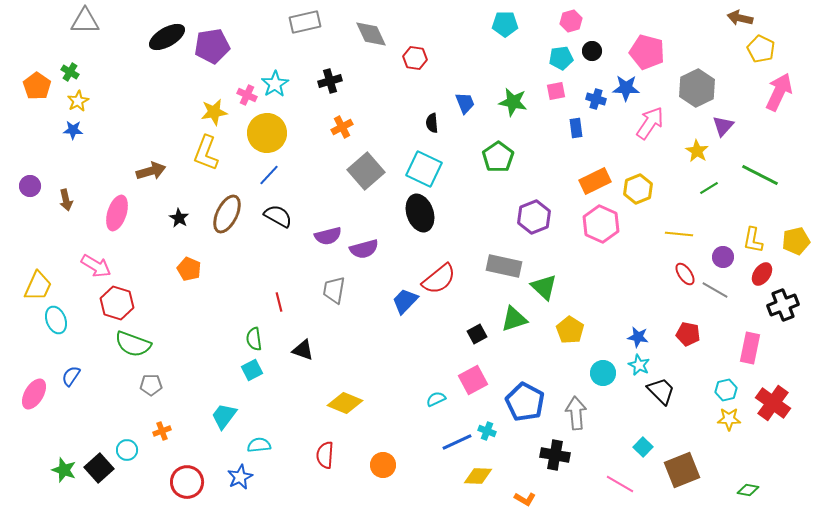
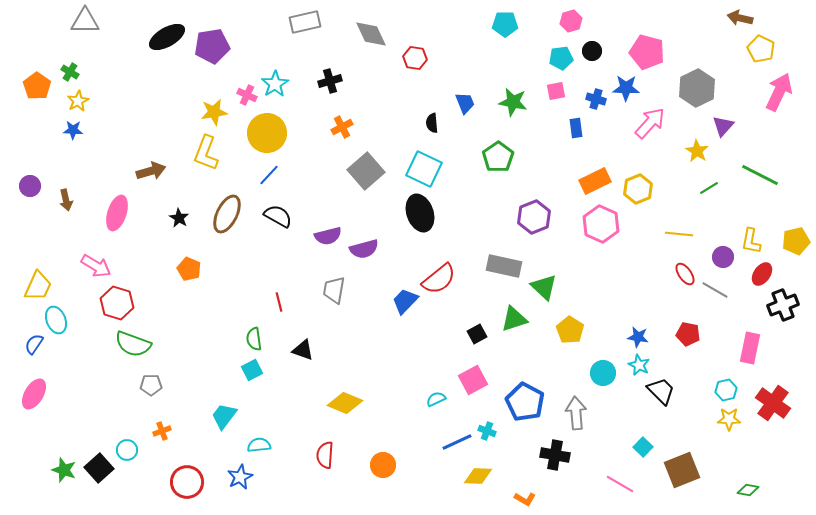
pink arrow at (650, 123): rotated 8 degrees clockwise
yellow L-shape at (753, 240): moved 2 px left, 1 px down
blue semicircle at (71, 376): moved 37 px left, 32 px up
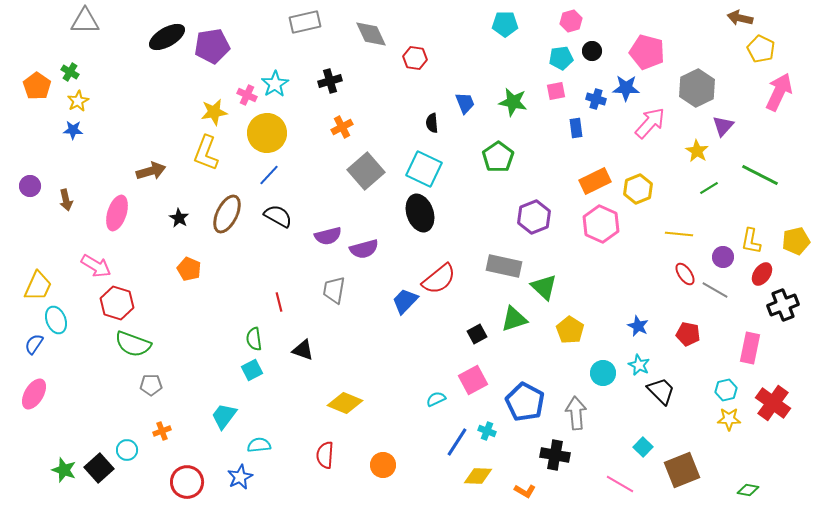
blue star at (638, 337): moved 11 px up; rotated 15 degrees clockwise
blue line at (457, 442): rotated 32 degrees counterclockwise
orange L-shape at (525, 499): moved 8 px up
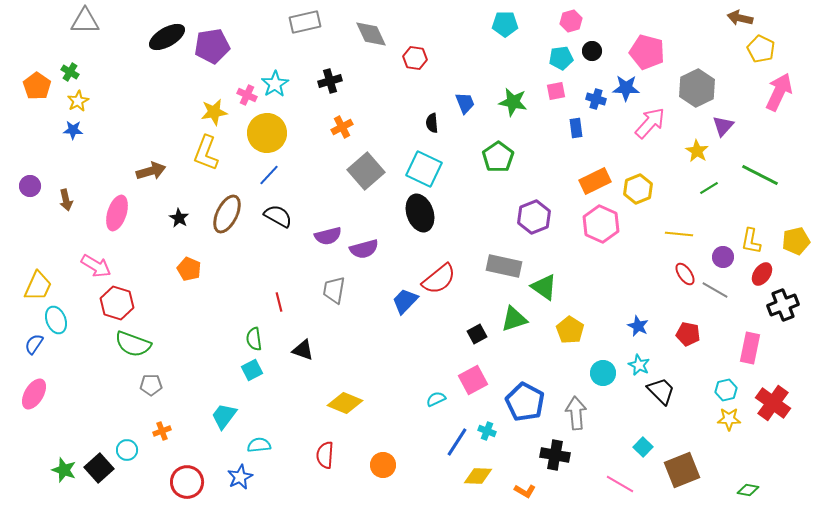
green triangle at (544, 287): rotated 8 degrees counterclockwise
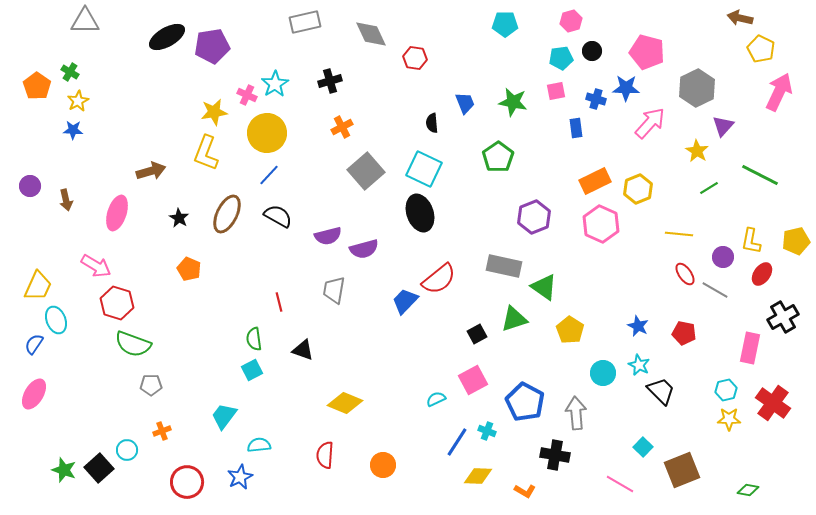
black cross at (783, 305): moved 12 px down; rotated 8 degrees counterclockwise
red pentagon at (688, 334): moved 4 px left, 1 px up
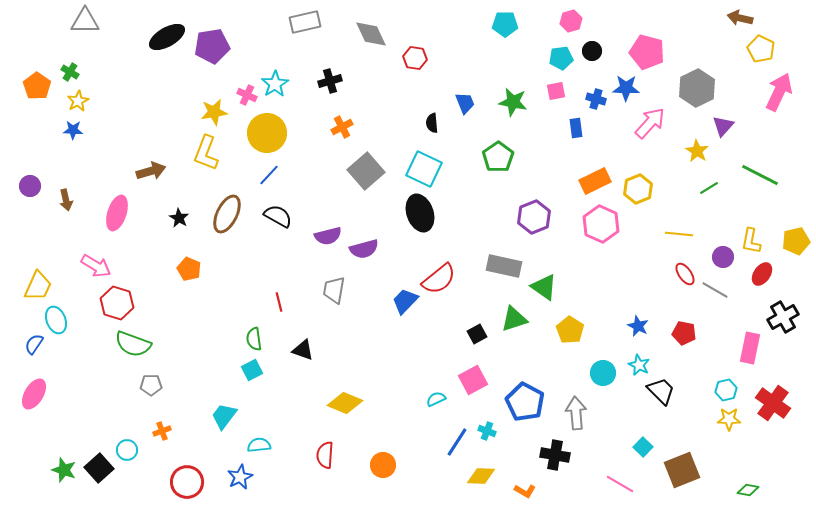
yellow diamond at (478, 476): moved 3 px right
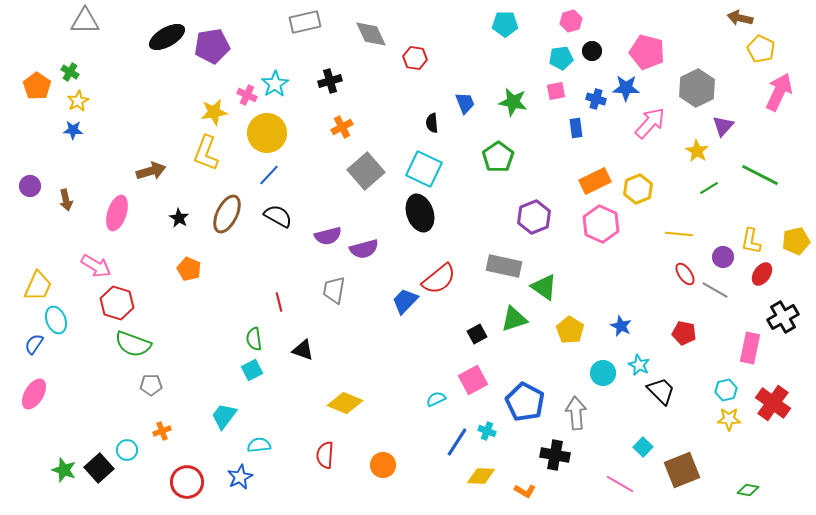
blue star at (638, 326): moved 17 px left
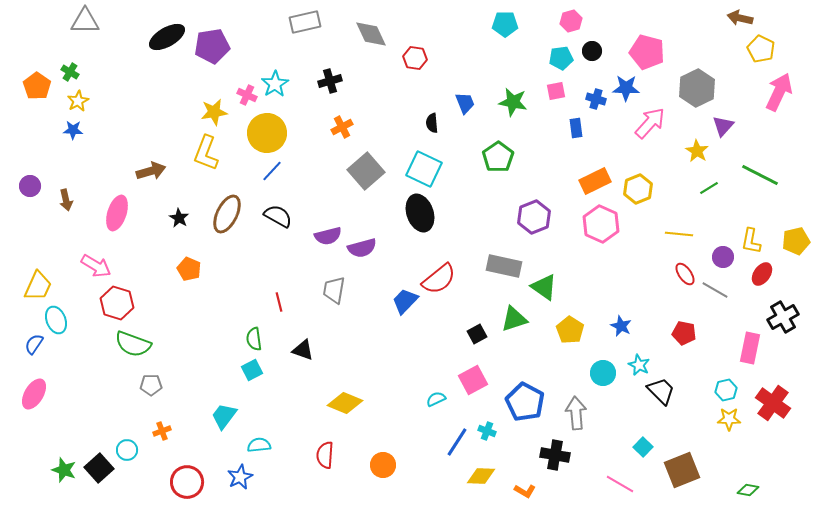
blue line at (269, 175): moved 3 px right, 4 px up
purple semicircle at (364, 249): moved 2 px left, 1 px up
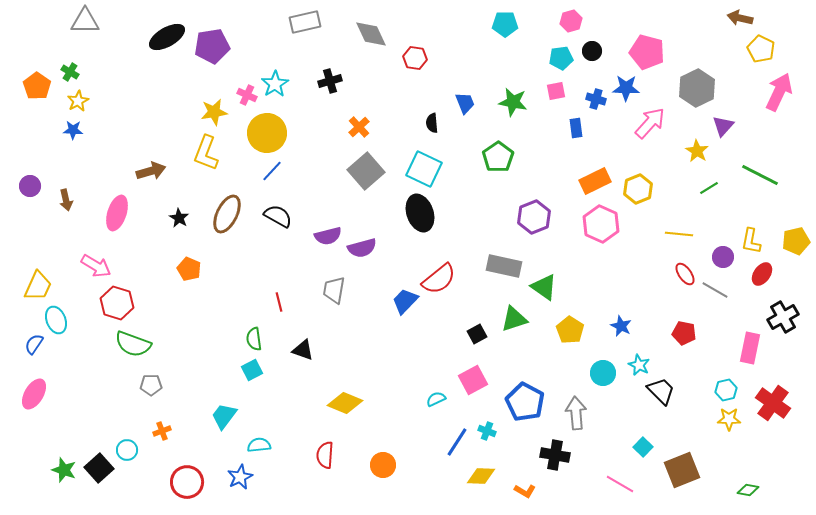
orange cross at (342, 127): moved 17 px right; rotated 15 degrees counterclockwise
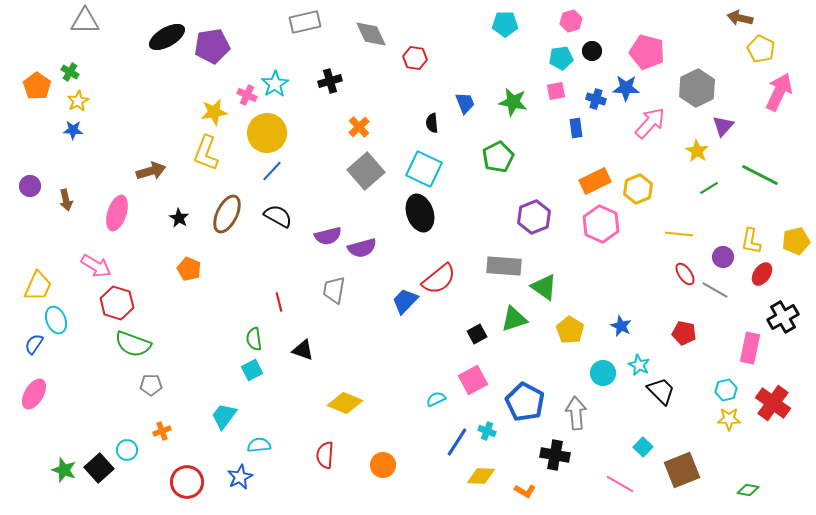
green pentagon at (498, 157): rotated 8 degrees clockwise
gray rectangle at (504, 266): rotated 8 degrees counterclockwise
